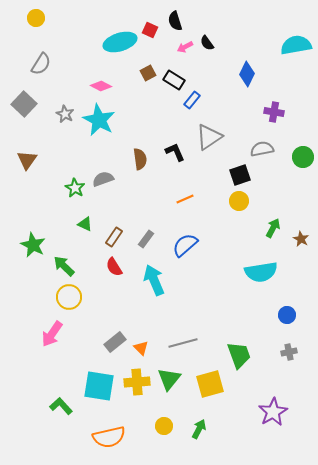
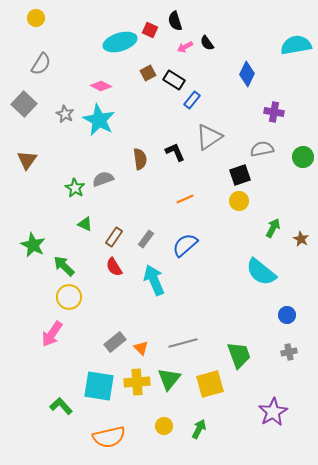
cyan semicircle at (261, 272): rotated 48 degrees clockwise
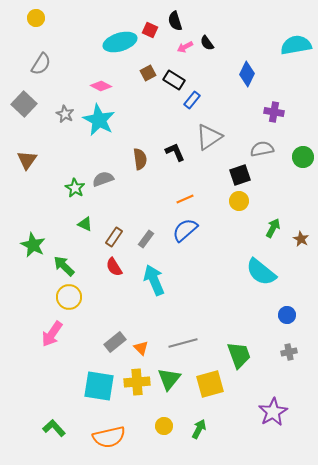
blue semicircle at (185, 245): moved 15 px up
green L-shape at (61, 406): moved 7 px left, 22 px down
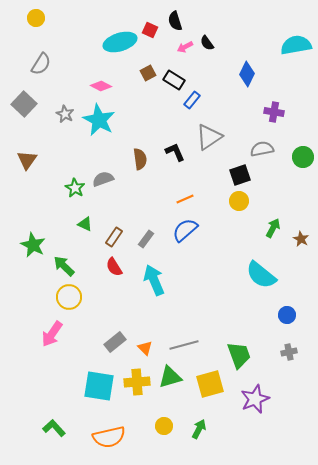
cyan semicircle at (261, 272): moved 3 px down
gray line at (183, 343): moved 1 px right, 2 px down
orange triangle at (141, 348): moved 4 px right
green triangle at (169, 379): moved 1 px right, 2 px up; rotated 35 degrees clockwise
purple star at (273, 412): moved 18 px left, 13 px up; rotated 8 degrees clockwise
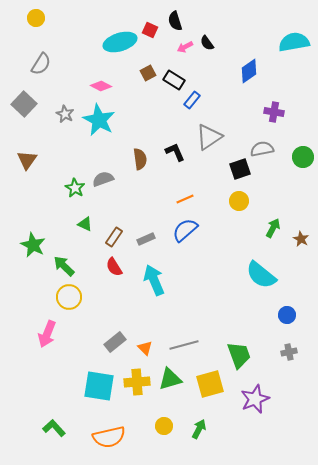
cyan semicircle at (296, 45): moved 2 px left, 3 px up
blue diamond at (247, 74): moved 2 px right, 3 px up; rotated 30 degrees clockwise
black square at (240, 175): moved 6 px up
gray rectangle at (146, 239): rotated 30 degrees clockwise
pink arrow at (52, 334): moved 5 px left; rotated 12 degrees counterclockwise
green triangle at (170, 377): moved 2 px down
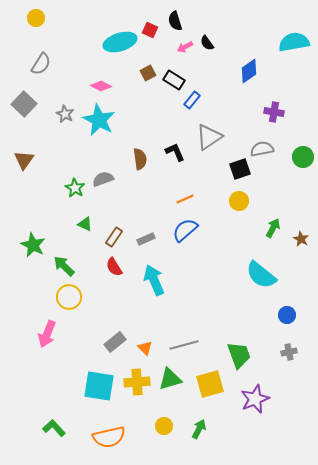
brown triangle at (27, 160): moved 3 px left
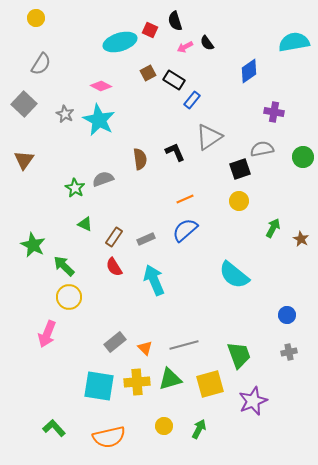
cyan semicircle at (261, 275): moved 27 px left
purple star at (255, 399): moved 2 px left, 2 px down
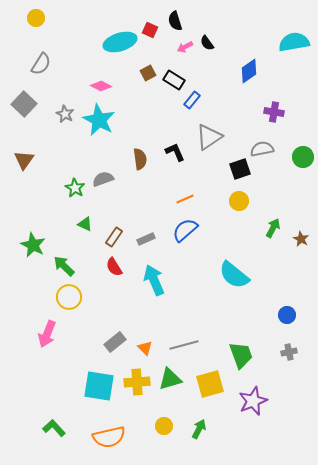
green trapezoid at (239, 355): moved 2 px right
